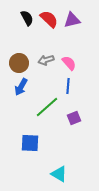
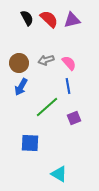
blue line: rotated 14 degrees counterclockwise
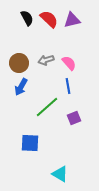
cyan triangle: moved 1 px right
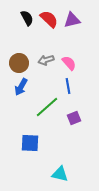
cyan triangle: rotated 18 degrees counterclockwise
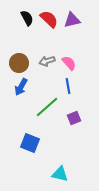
gray arrow: moved 1 px right, 1 px down
blue square: rotated 18 degrees clockwise
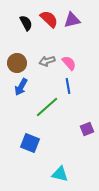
black semicircle: moved 1 px left, 5 px down
brown circle: moved 2 px left
purple square: moved 13 px right, 11 px down
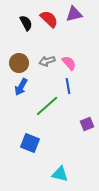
purple triangle: moved 2 px right, 6 px up
brown circle: moved 2 px right
green line: moved 1 px up
purple square: moved 5 px up
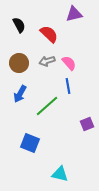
red semicircle: moved 15 px down
black semicircle: moved 7 px left, 2 px down
blue arrow: moved 1 px left, 7 px down
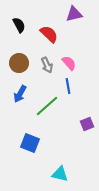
gray arrow: moved 4 px down; rotated 98 degrees counterclockwise
